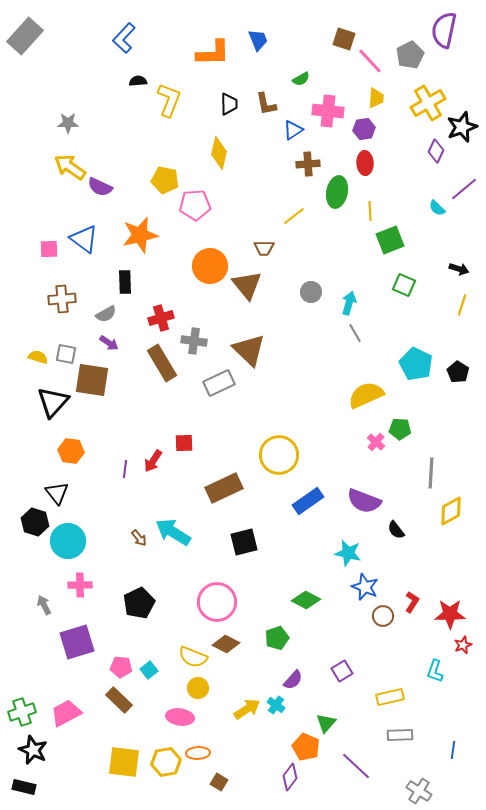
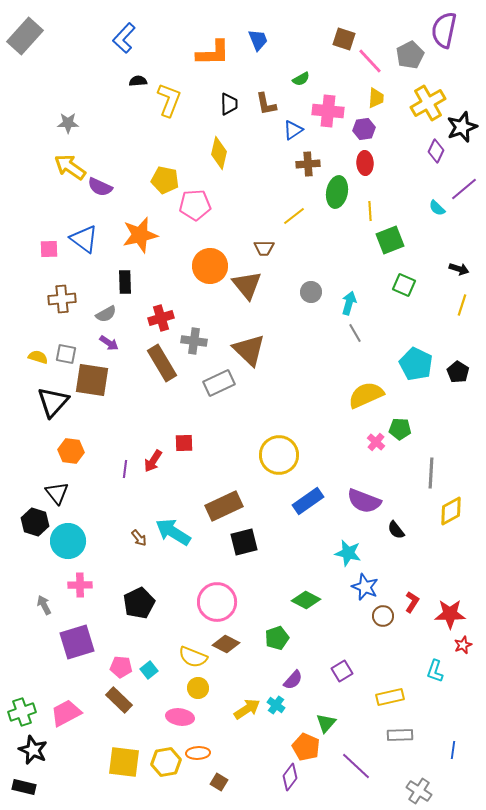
brown rectangle at (224, 488): moved 18 px down
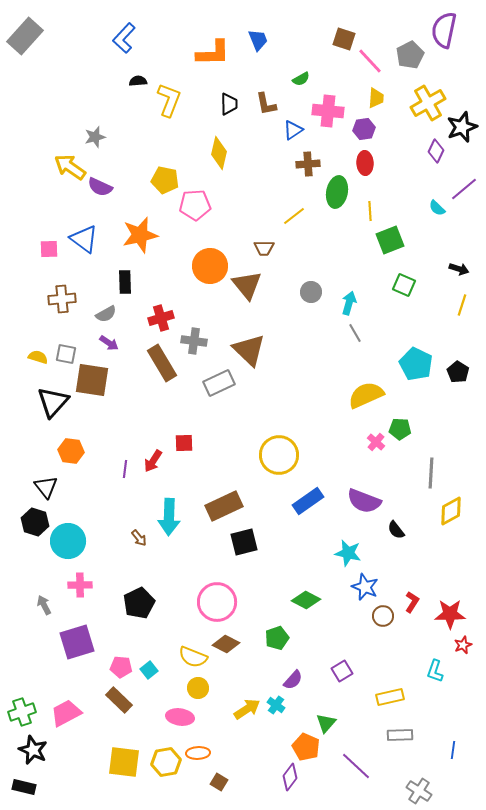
gray star at (68, 123): moved 27 px right, 14 px down; rotated 15 degrees counterclockwise
black triangle at (57, 493): moved 11 px left, 6 px up
cyan arrow at (173, 532): moved 4 px left, 15 px up; rotated 120 degrees counterclockwise
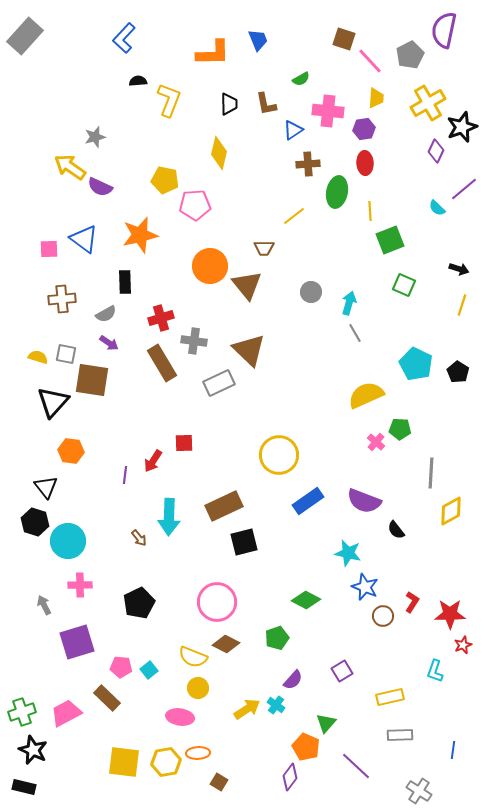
purple line at (125, 469): moved 6 px down
brown rectangle at (119, 700): moved 12 px left, 2 px up
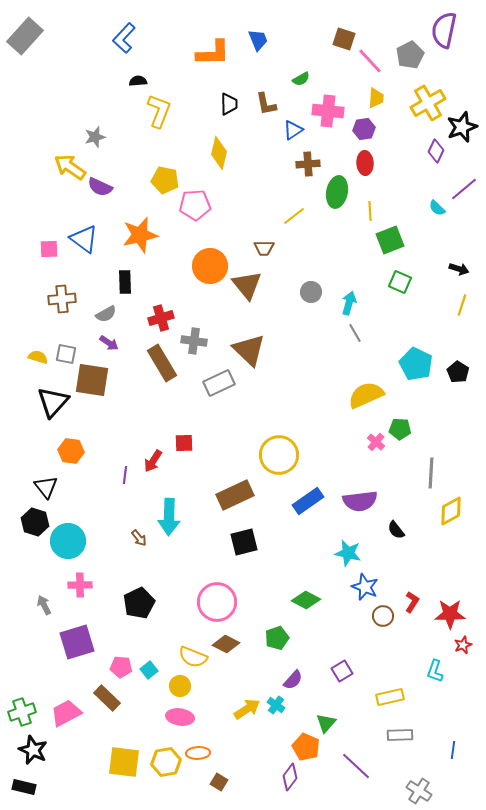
yellow L-shape at (169, 100): moved 10 px left, 11 px down
green square at (404, 285): moved 4 px left, 3 px up
purple semicircle at (364, 501): moved 4 px left; rotated 28 degrees counterclockwise
brown rectangle at (224, 506): moved 11 px right, 11 px up
yellow circle at (198, 688): moved 18 px left, 2 px up
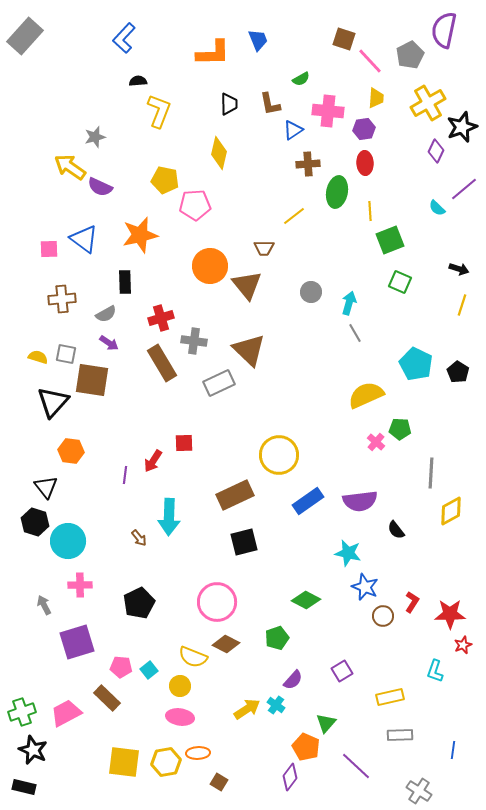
brown L-shape at (266, 104): moved 4 px right
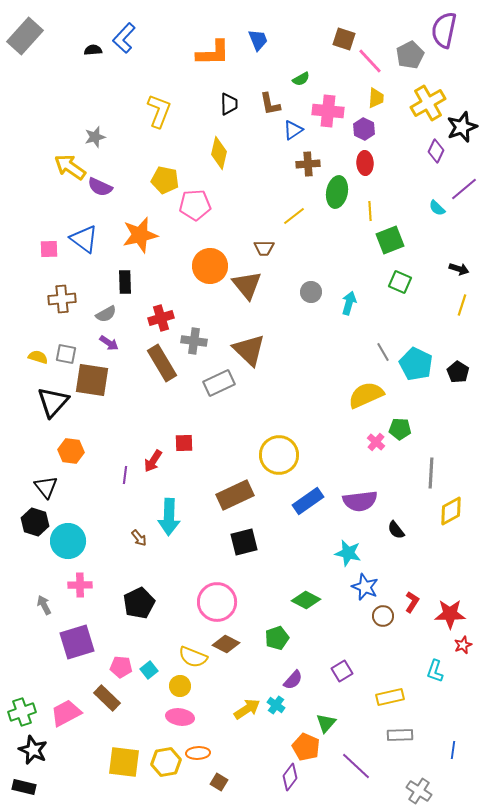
black semicircle at (138, 81): moved 45 px left, 31 px up
purple hexagon at (364, 129): rotated 25 degrees counterclockwise
gray line at (355, 333): moved 28 px right, 19 px down
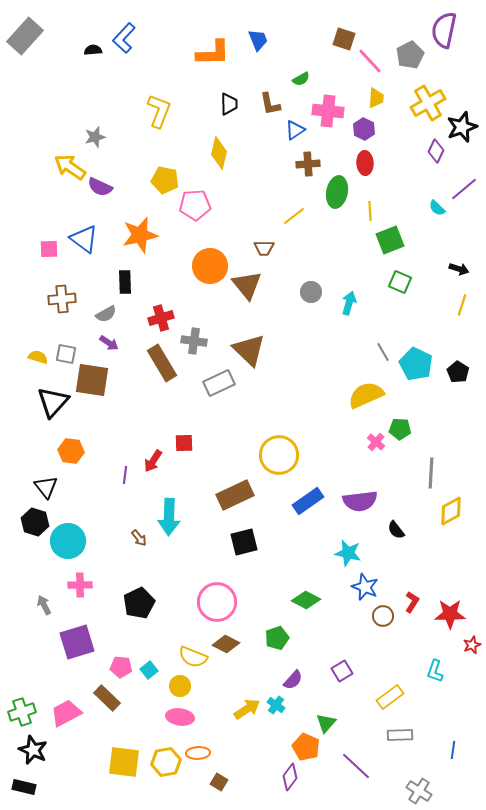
blue triangle at (293, 130): moved 2 px right
red star at (463, 645): moved 9 px right
yellow rectangle at (390, 697): rotated 24 degrees counterclockwise
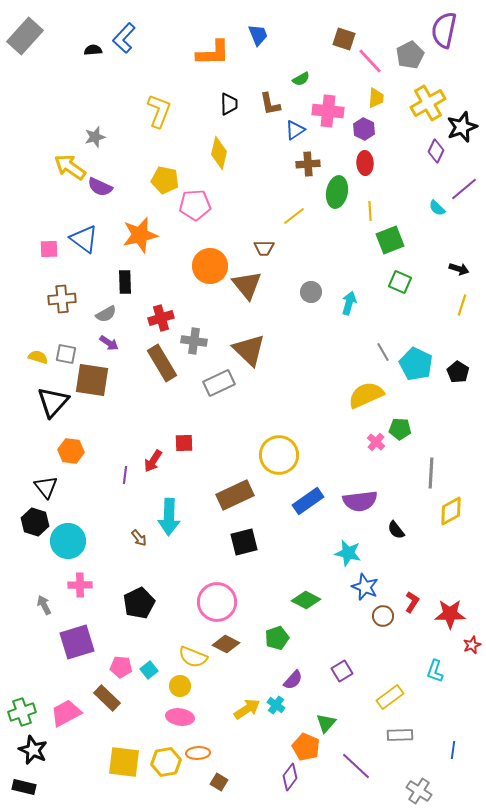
blue trapezoid at (258, 40): moved 5 px up
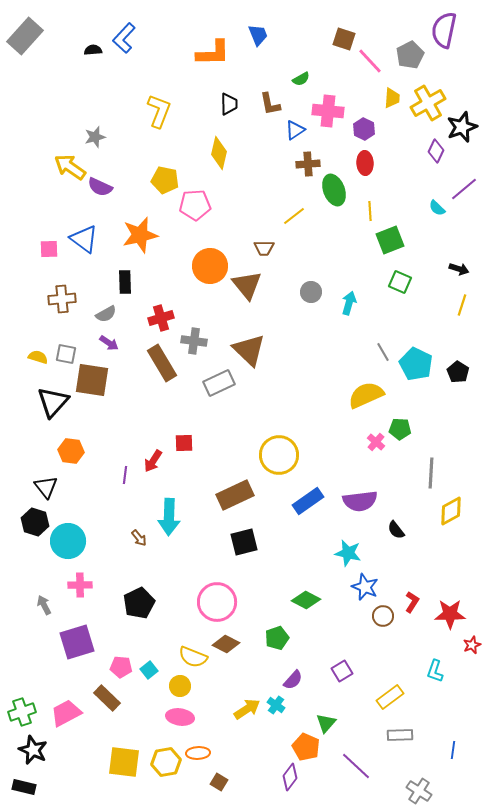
yellow trapezoid at (376, 98): moved 16 px right
green ellipse at (337, 192): moved 3 px left, 2 px up; rotated 32 degrees counterclockwise
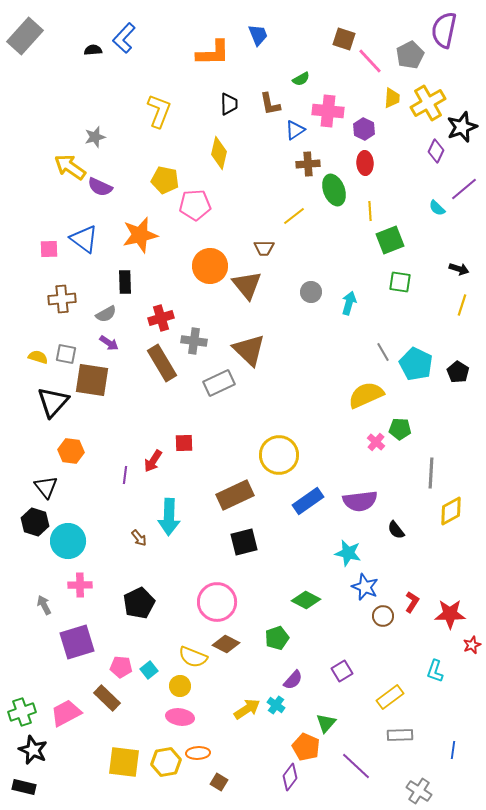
green square at (400, 282): rotated 15 degrees counterclockwise
